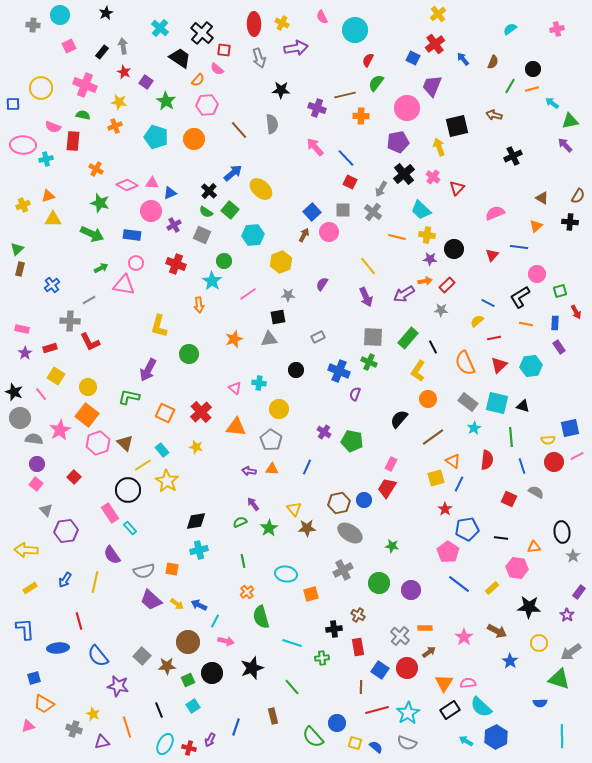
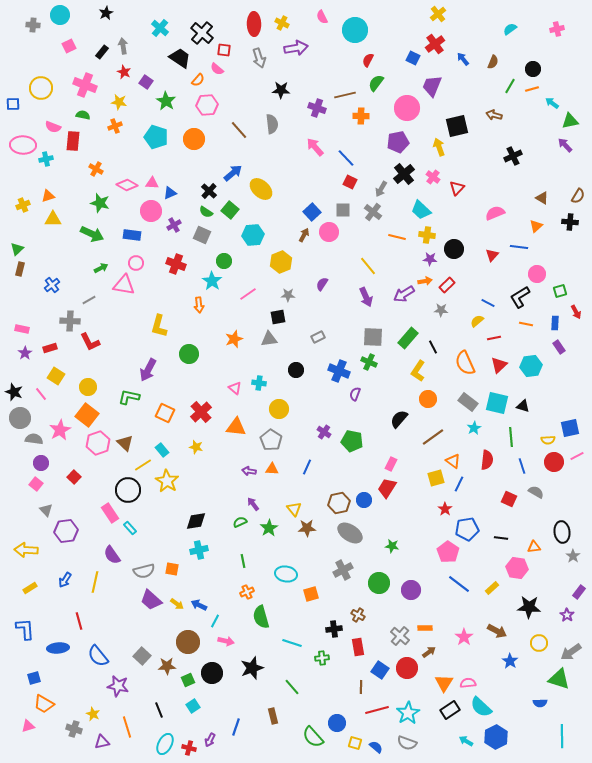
purple circle at (37, 464): moved 4 px right, 1 px up
orange cross at (247, 592): rotated 16 degrees clockwise
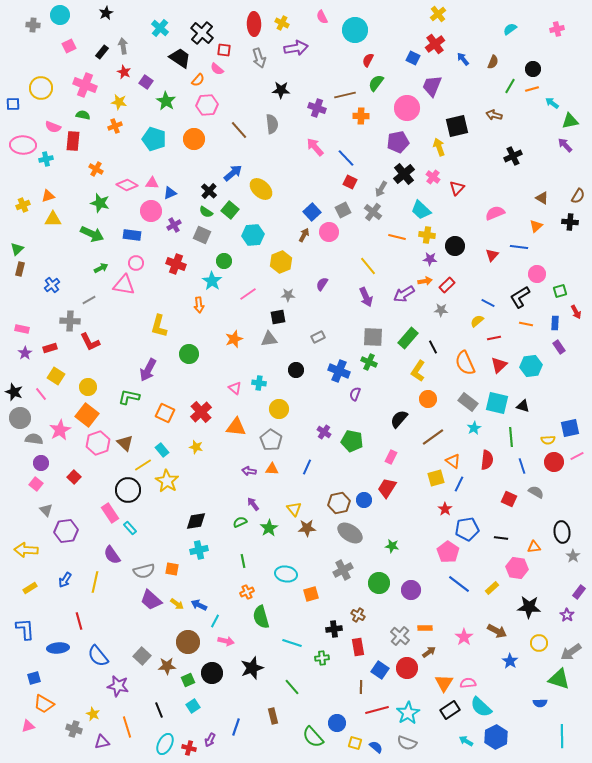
cyan pentagon at (156, 137): moved 2 px left, 2 px down
gray square at (343, 210): rotated 28 degrees counterclockwise
black circle at (454, 249): moved 1 px right, 3 px up
pink rectangle at (391, 464): moved 7 px up
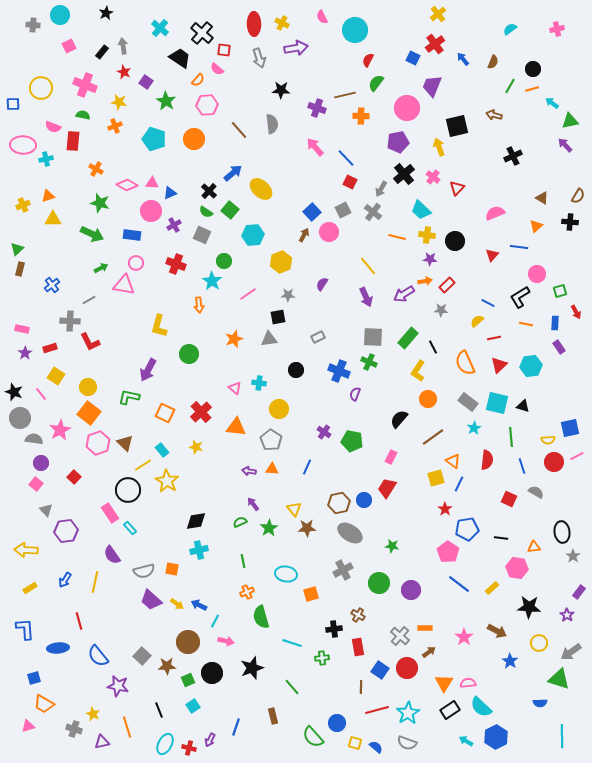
black circle at (455, 246): moved 5 px up
orange square at (87, 415): moved 2 px right, 2 px up
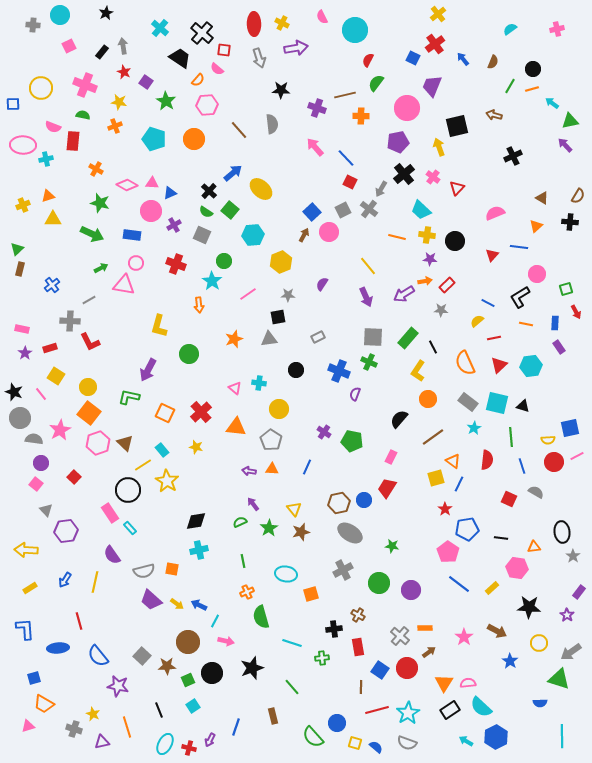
gray cross at (373, 212): moved 4 px left, 3 px up
green square at (560, 291): moved 6 px right, 2 px up
brown star at (307, 528): moved 6 px left, 4 px down; rotated 12 degrees counterclockwise
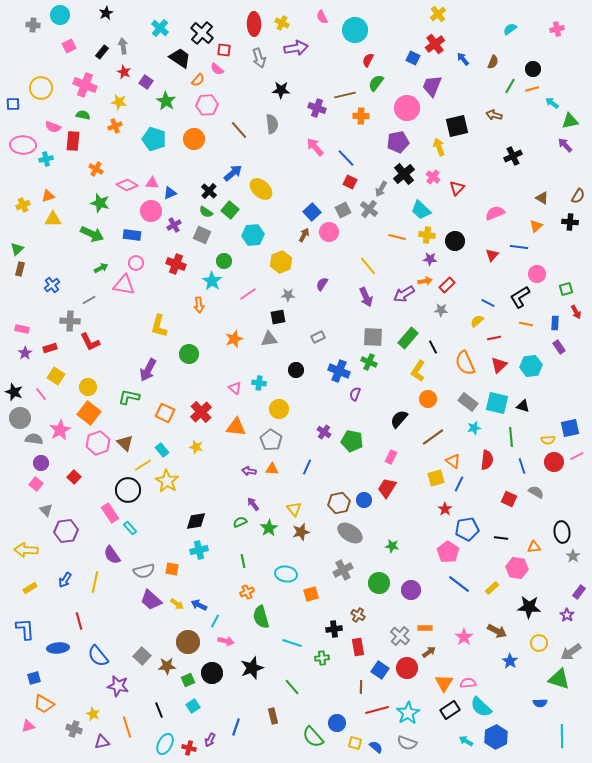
cyan star at (474, 428): rotated 16 degrees clockwise
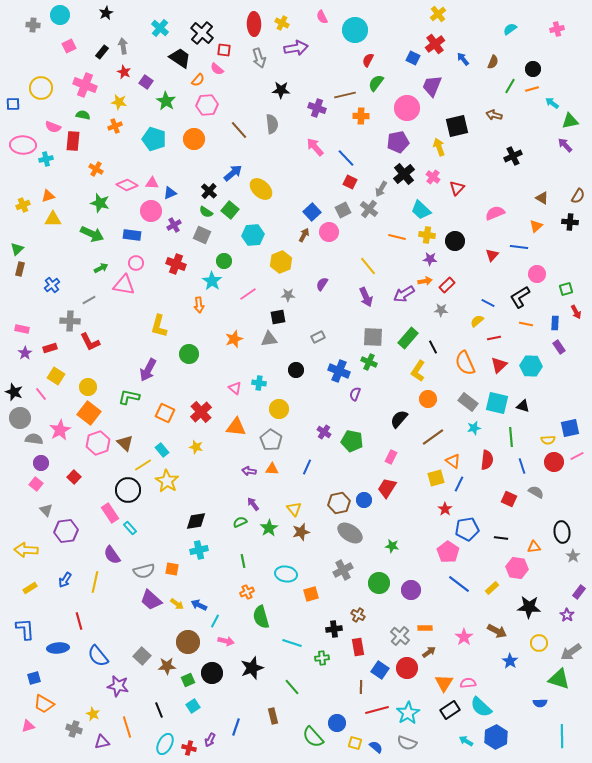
cyan hexagon at (531, 366): rotated 10 degrees clockwise
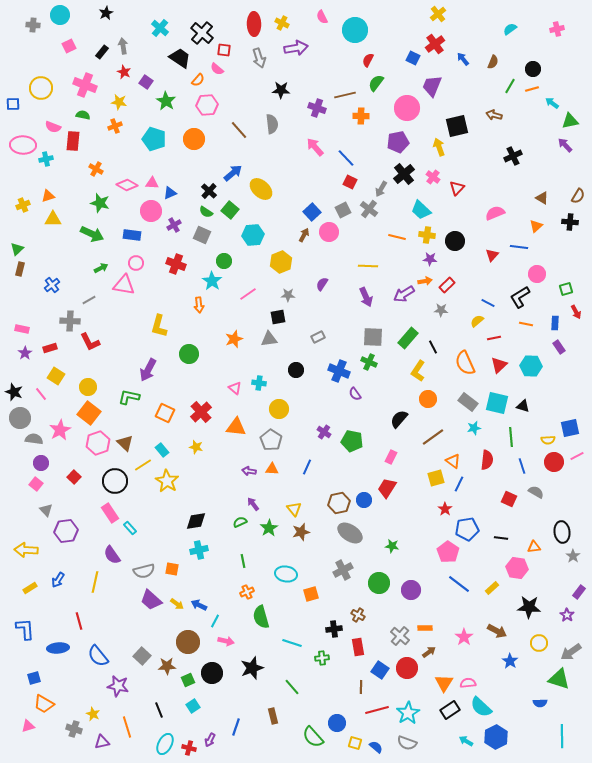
yellow line at (368, 266): rotated 48 degrees counterclockwise
purple semicircle at (355, 394): rotated 56 degrees counterclockwise
black circle at (128, 490): moved 13 px left, 9 px up
blue arrow at (65, 580): moved 7 px left
